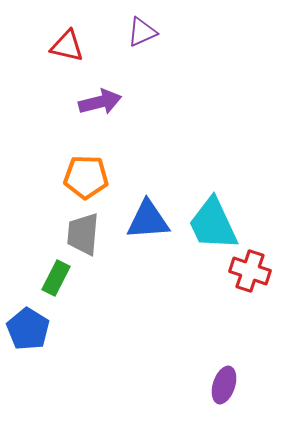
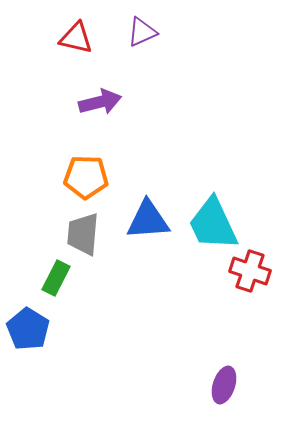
red triangle: moved 9 px right, 8 px up
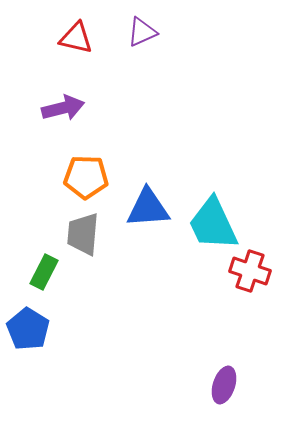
purple arrow: moved 37 px left, 6 px down
blue triangle: moved 12 px up
green rectangle: moved 12 px left, 6 px up
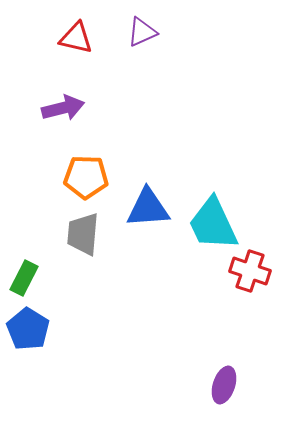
green rectangle: moved 20 px left, 6 px down
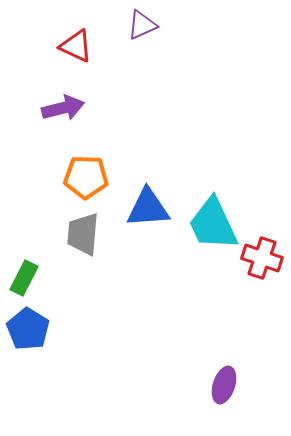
purple triangle: moved 7 px up
red triangle: moved 8 px down; rotated 12 degrees clockwise
red cross: moved 12 px right, 13 px up
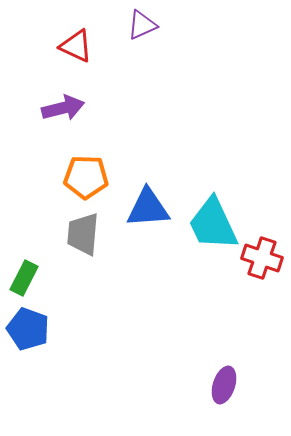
blue pentagon: rotated 12 degrees counterclockwise
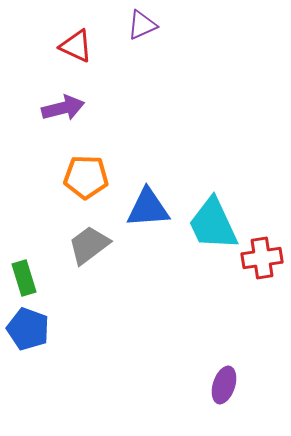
gray trapezoid: moved 6 px right, 11 px down; rotated 48 degrees clockwise
red cross: rotated 27 degrees counterclockwise
green rectangle: rotated 44 degrees counterclockwise
